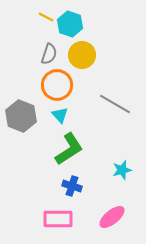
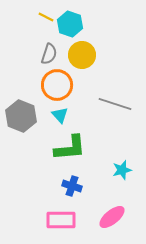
gray line: rotated 12 degrees counterclockwise
green L-shape: moved 1 px right, 1 px up; rotated 28 degrees clockwise
pink rectangle: moved 3 px right, 1 px down
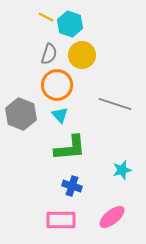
gray hexagon: moved 2 px up
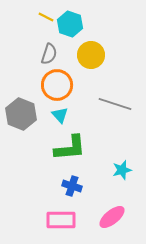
yellow circle: moved 9 px right
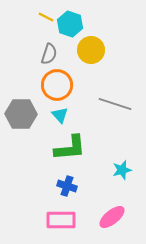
yellow circle: moved 5 px up
gray hexagon: rotated 20 degrees counterclockwise
blue cross: moved 5 px left
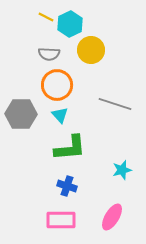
cyan hexagon: rotated 15 degrees clockwise
gray semicircle: rotated 75 degrees clockwise
pink ellipse: rotated 20 degrees counterclockwise
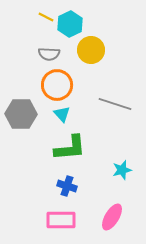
cyan triangle: moved 2 px right, 1 px up
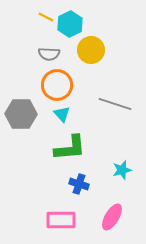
blue cross: moved 12 px right, 2 px up
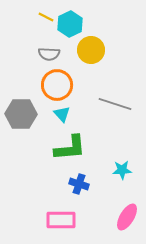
cyan star: rotated 12 degrees clockwise
pink ellipse: moved 15 px right
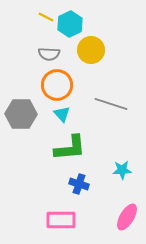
gray line: moved 4 px left
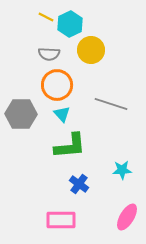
green L-shape: moved 2 px up
blue cross: rotated 18 degrees clockwise
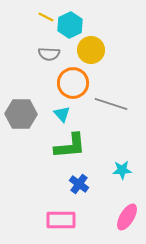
cyan hexagon: moved 1 px down
orange circle: moved 16 px right, 2 px up
